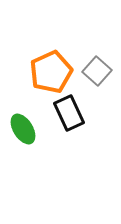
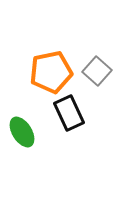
orange pentagon: rotated 12 degrees clockwise
green ellipse: moved 1 px left, 3 px down
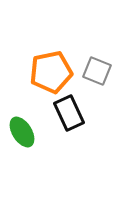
gray square: rotated 20 degrees counterclockwise
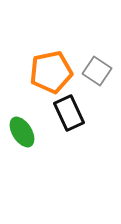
gray square: rotated 12 degrees clockwise
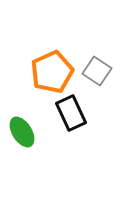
orange pentagon: moved 1 px right; rotated 12 degrees counterclockwise
black rectangle: moved 2 px right
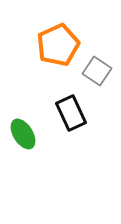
orange pentagon: moved 6 px right, 27 px up
green ellipse: moved 1 px right, 2 px down
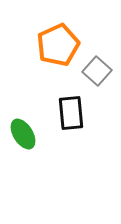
gray square: rotated 8 degrees clockwise
black rectangle: rotated 20 degrees clockwise
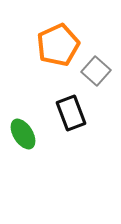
gray square: moved 1 px left
black rectangle: rotated 16 degrees counterclockwise
